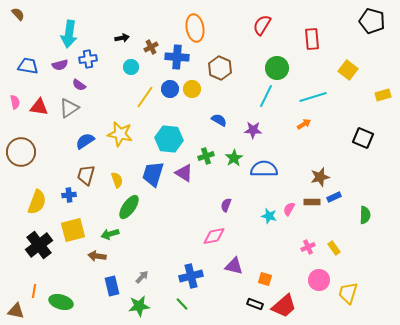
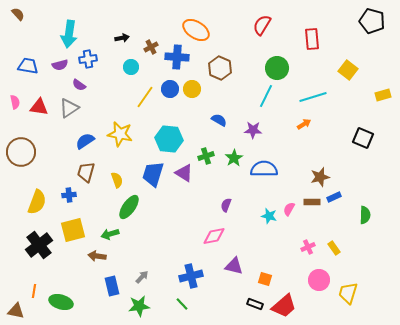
orange ellipse at (195, 28): moved 1 px right, 2 px down; rotated 48 degrees counterclockwise
brown trapezoid at (86, 175): moved 3 px up
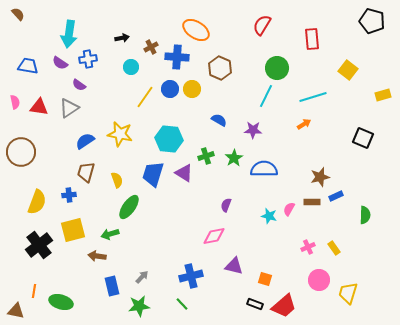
purple semicircle at (60, 65): moved 2 px up; rotated 49 degrees clockwise
blue rectangle at (334, 197): moved 2 px right, 1 px up
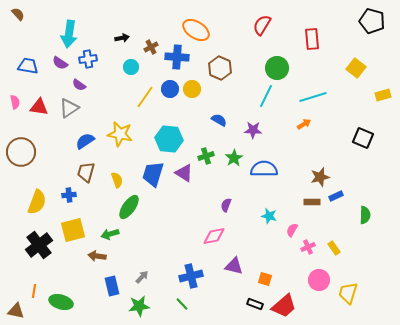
yellow square at (348, 70): moved 8 px right, 2 px up
pink semicircle at (289, 209): moved 3 px right, 21 px down
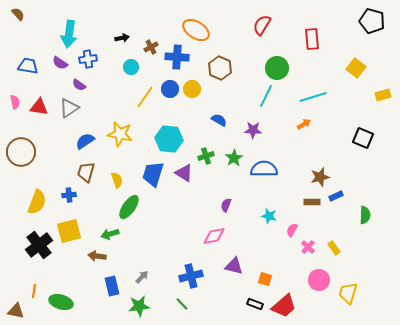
yellow square at (73, 230): moved 4 px left, 1 px down
pink cross at (308, 247): rotated 24 degrees counterclockwise
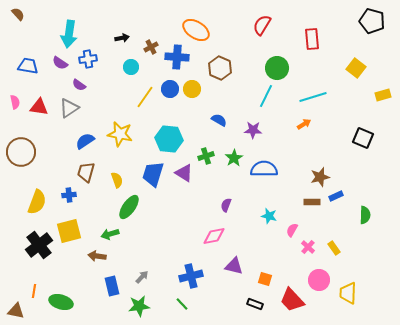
yellow trapezoid at (348, 293): rotated 15 degrees counterclockwise
red trapezoid at (284, 306): moved 8 px right, 6 px up; rotated 88 degrees clockwise
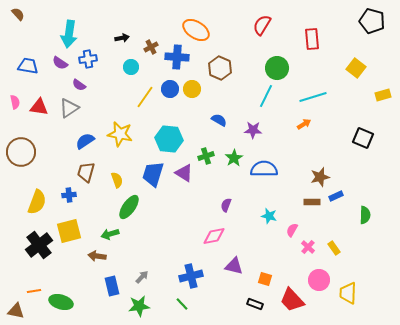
orange line at (34, 291): rotated 72 degrees clockwise
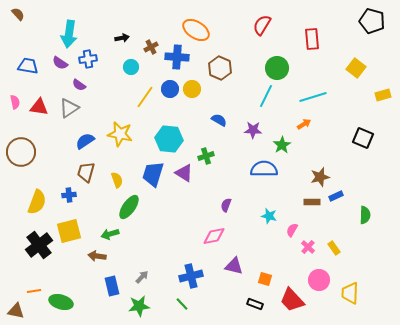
green star at (234, 158): moved 48 px right, 13 px up
yellow trapezoid at (348, 293): moved 2 px right
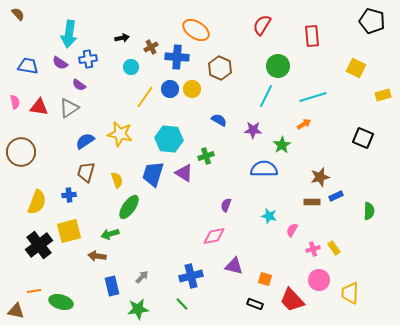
red rectangle at (312, 39): moved 3 px up
green circle at (277, 68): moved 1 px right, 2 px up
yellow square at (356, 68): rotated 12 degrees counterclockwise
green semicircle at (365, 215): moved 4 px right, 4 px up
pink cross at (308, 247): moved 5 px right, 2 px down; rotated 32 degrees clockwise
green star at (139, 306): moved 1 px left, 3 px down
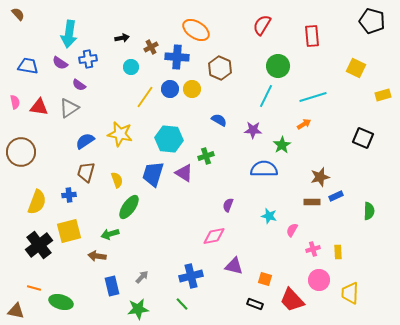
purple semicircle at (226, 205): moved 2 px right
yellow rectangle at (334, 248): moved 4 px right, 4 px down; rotated 32 degrees clockwise
orange line at (34, 291): moved 3 px up; rotated 24 degrees clockwise
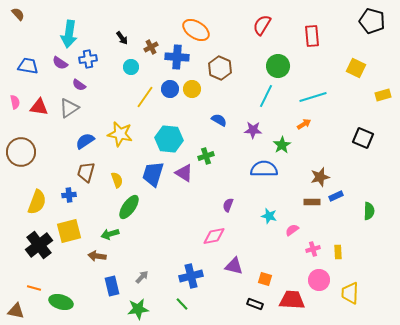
black arrow at (122, 38): rotated 64 degrees clockwise
pink semicircle at (292, 230): rotated 24 degrees clockwise
red trapezoid at (292, 300): rotated 136 degrees clockwise
